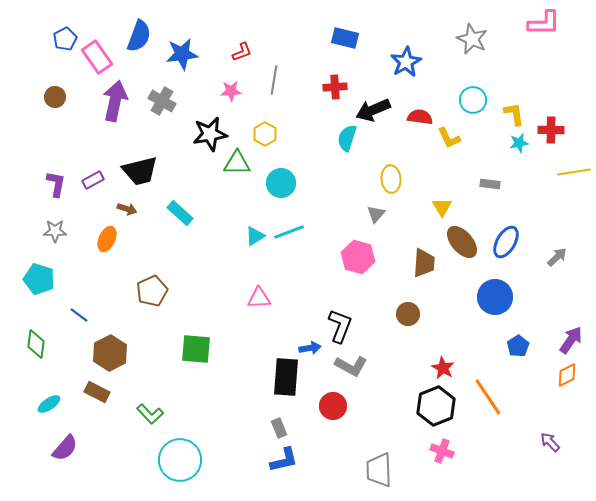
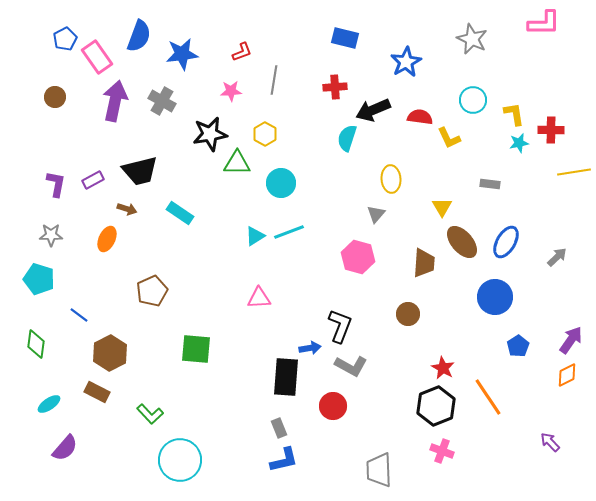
cyan rectangle at (180, 213): rotated 8 degrees counterclockwise
gray star at (55, 231): moved 4 px left, 4 px down
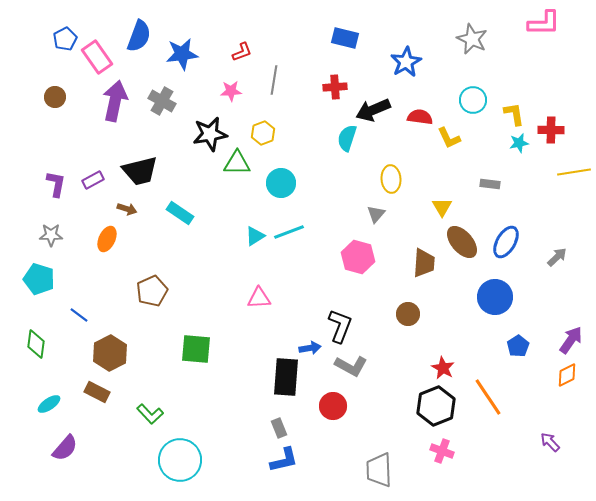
yellow hexagon at (265, 134): moved 2 px left, 1 px up; rotated 10 degrees clockwise
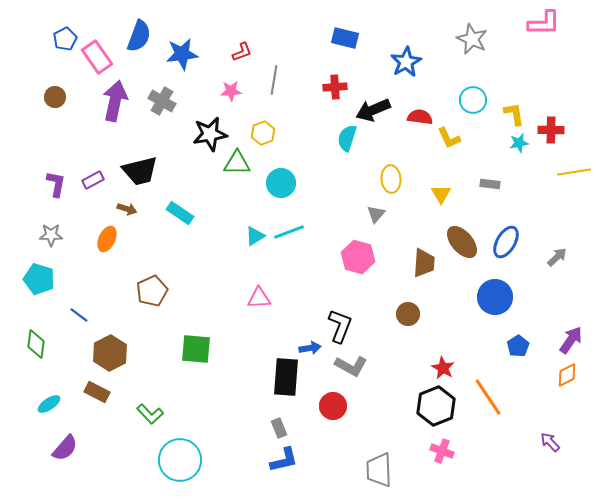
yellow triangle at (442, 207): moved 1 px left, 13 px up
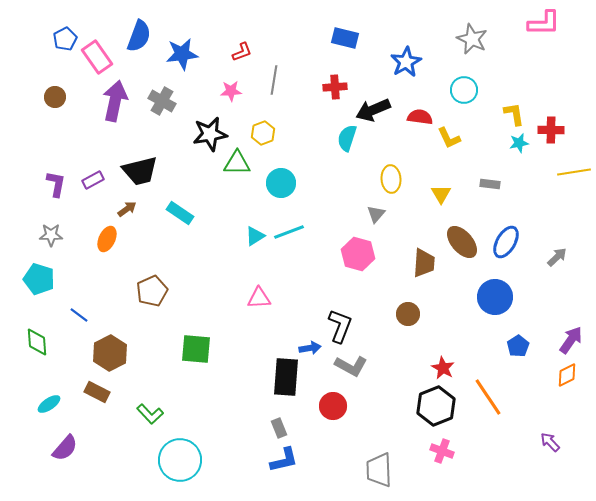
cyan circle at (473, 100): moved 9 px left, 10 px up
brown arrow at (127, 209): rotated 54 degrees counterclockwise
pink hexagon at (358, 257): moved 3 px up
green diamond at (36, 344): moved 1 px right, 2 px up; rotated 12 degrees counterclockwise
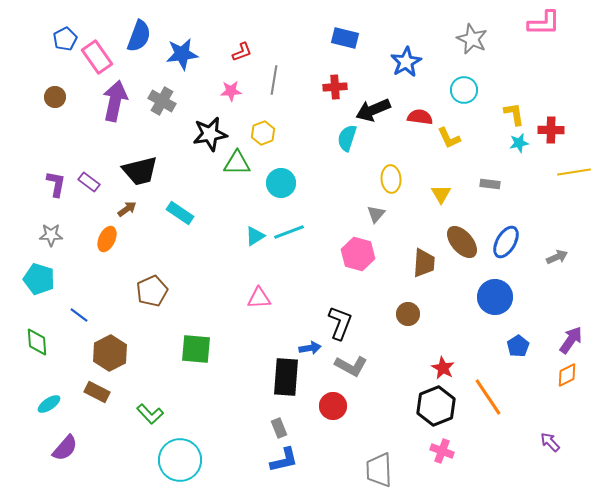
purple rectangle at (93, 180): moved 4 px left, 2 px down; rotated 65 degrees clockwise
gray arrow at (557, 257): rotated 20 degrees clockwise
black L-shape at (340, 326): moved 3 px up
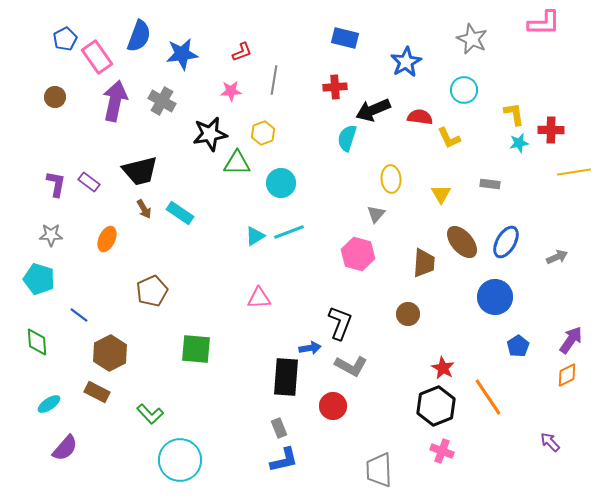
brown arrow at (127, 209): moved 17 px right; rotated 96 degrees clockwise
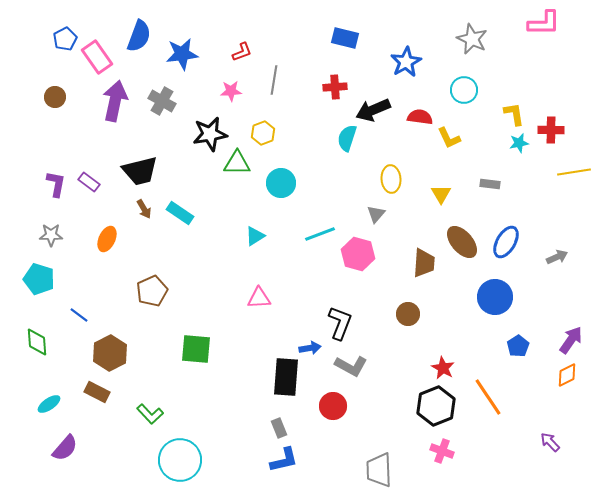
cyan line at (289, 232): moved 31 px right, 2 px down
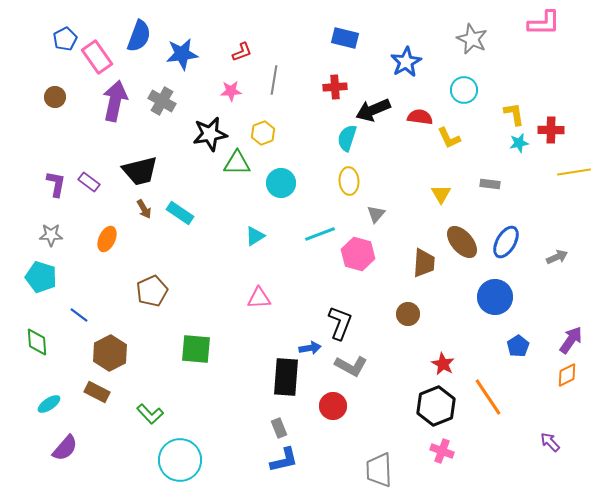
yellow ellipse at (391, 179): moved 42 px left, 2 px down
cyan pentagon at (39, 279): moved 2 px right, 2 px up
red star at (443, 368): moved 4 px up
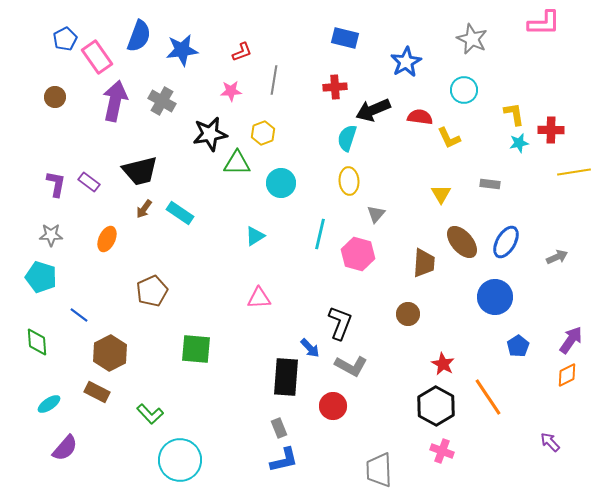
blue star at (182, 54): moved 4 px up
brown arrow at (144, 209): rotated 66 degrees clockwise
cyan line at (320, 234): rotated 56 degrees counterclockwise
blue arrow at (310, 348): rotated 55 degrees clockwise
black hexagon at (436, 406): rotated 9 degrees counterclockwise
